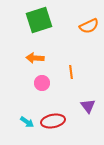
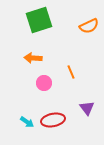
orange arrow: moved 2 px left
orange line: rotated 16 degrees counterclockwise
pink circle: moved 2 px right
purple triangle: moved 1 px left, 2 px down
red ellipse: moved 1 px up
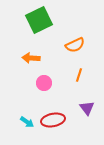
green square: rotated 8 degrees counterclockwise
orange semicircle: moved 14 px left, 19 px down
orange arrow: moved 2 px left
orange line: moved 8 px right, 3 px down; rotated 40 degrees clockwise
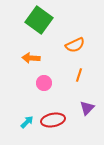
green square: rotated 28 degrees counterclockwise
purple triangle: rotated 21 degrees clockwise
cyan arrow: rotated 80 degrees counterclockwise
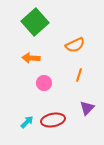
green square: moved 4 px left, 2 px down; rotated 12 degrees clockwise
